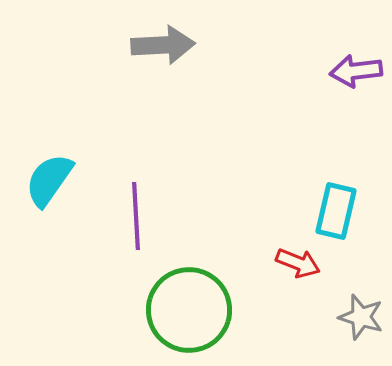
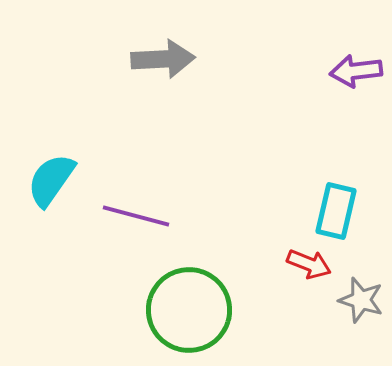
gray arrow: moved 14 px down
cyan semicircle: moved 2 px right
purple line: rotated 72 degrees counterclockwise
red arrow: moved 11 px right, 1 px down
gray star: moved 17 px up
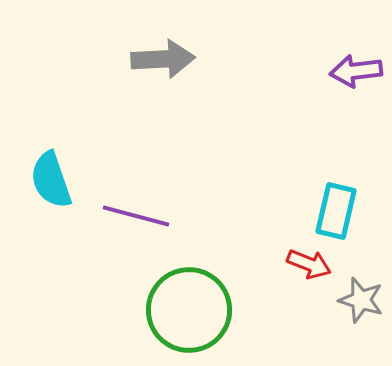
cyan semicircle: rotated 54 degrees counterclockwise
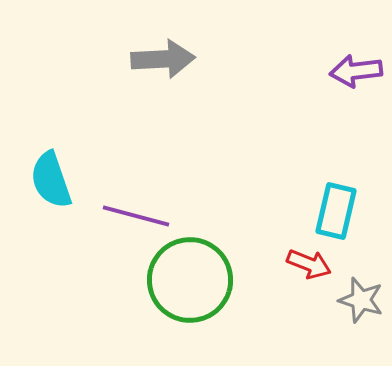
green circle: moved 1 px right, 30 px up
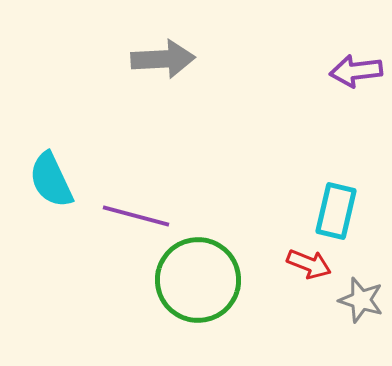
cyan semicircle: rotated 6 degrees counterclockwise
green circle: moved 8 px right
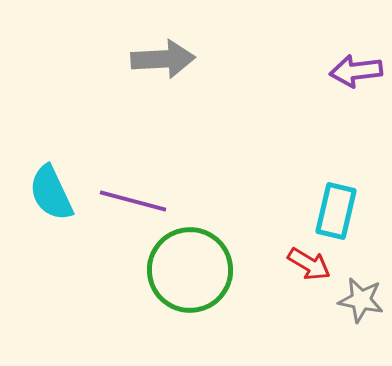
cyan semicircle: moved 13 px down
purple line: moved 3 px left, 15 px up
red arrow: rotated 9 degrees clockwise
green circle: moved 8 px left, 10 px up
gray star: rotated 6 degrees counterclockwise
